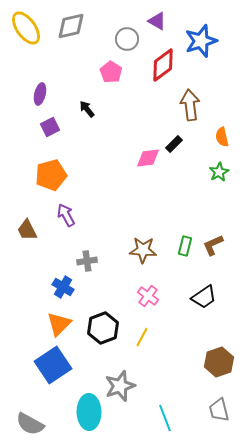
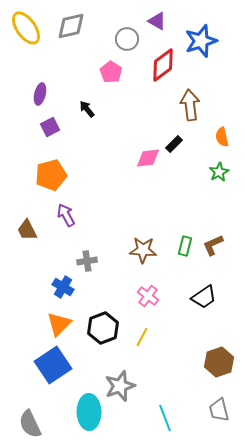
gray semicircle: rotated 36 degrees clockwise
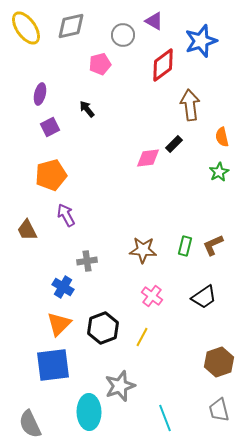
purple triangle: moved 3 px left
gray circle: moved 4 px left, 4 px up
pink pentagon: moved 11 px left, 8 px up; rotated 25 degrees clockwise
pink cross: moved 4 px right
blue square: rotated 27 degrees clockwise
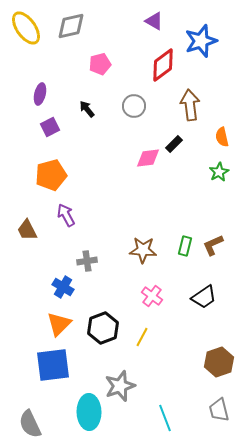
gray circle: moved 11 px right, 71 px down
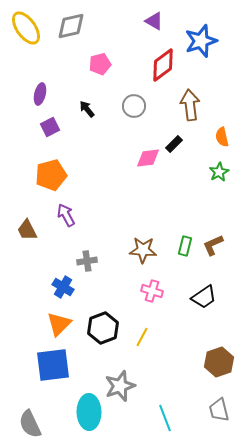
pink cross: moved 5 px up; rotated 20 degrees counterclockwise
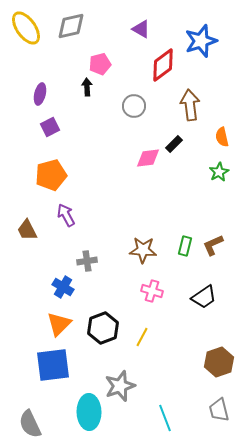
purple triangle: moved 13 px left, 8 px down
black arrow: moved 22 px up; rotated 36 degrees clockwise
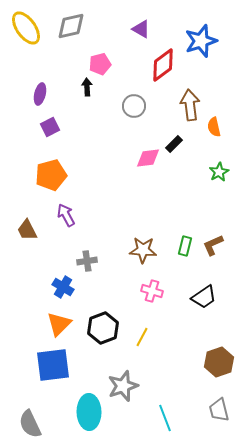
orange semicircle: moved 8 px left, 10 px up
gray star: moved 3 px right
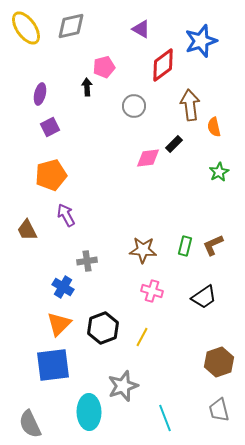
pink pentagon: moved 4 px right, 3 px down
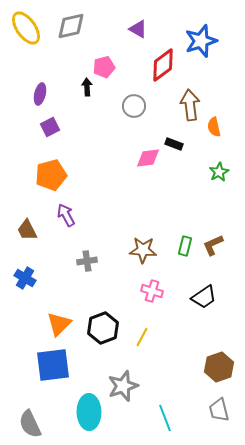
purple triangle: moved 3 px left
black rectangle: rotated 66 degrees clockwise
blue cross: moved 38 px left, 9 px up
brown hexagon: moved 5 px down
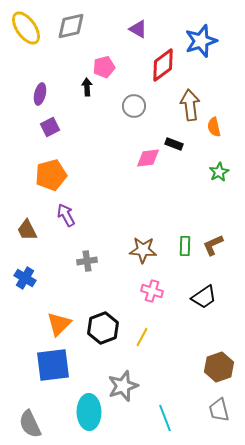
green rectangle: rotated 12 degrees counterclockwise
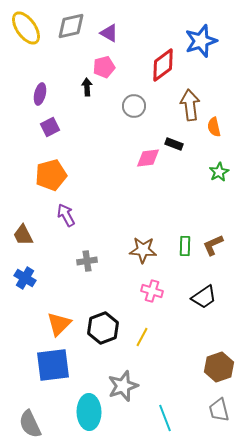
purple triangle: moved 29 px left, 4 px down
brown trapezoid: moved 4 px left, 5 px down
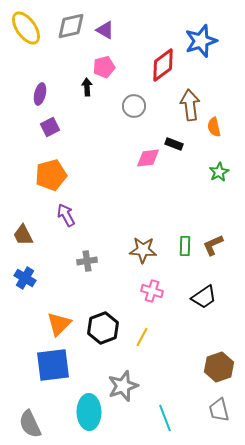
purple triangle: moved 4 px left, 3 px up
